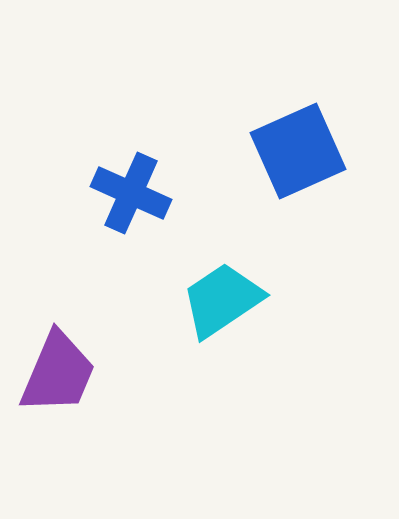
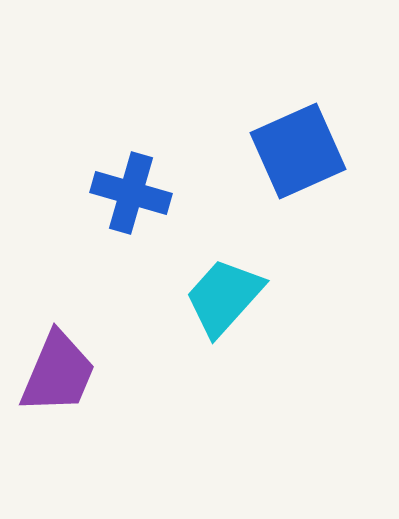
blue cross: rotated 8 degrees counterclockwise
cyan trapezoid: moved 2 px right, 3 px up; rotated 14 degrees counterclockwise
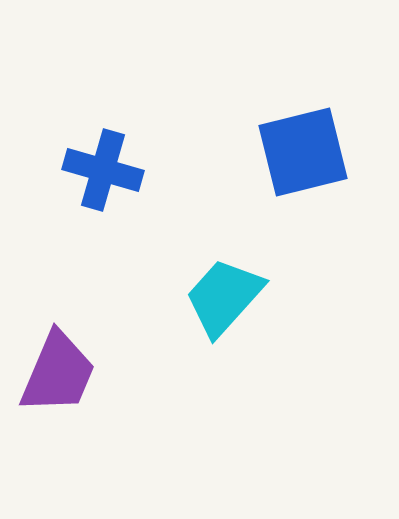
blue square: moved 5 px right, 1 px down; rotated 10 degrees clockwise
blue cross: moved 28 px left, 23 px up
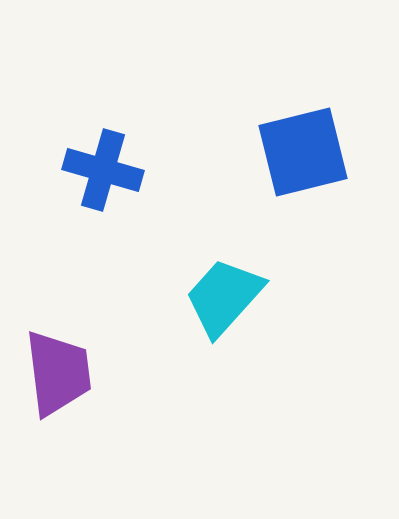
purple trapezoid: rotated 30 degrees counterclockwise
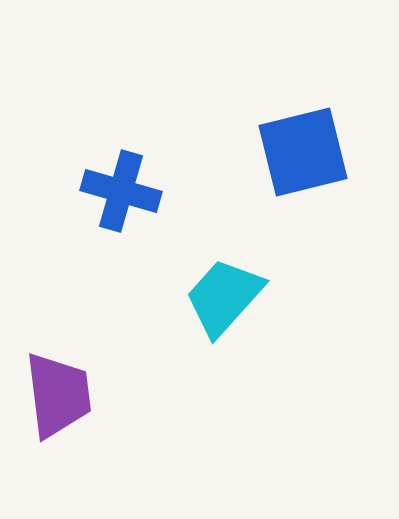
blue cross: moved 18 px right, 21 px down
purple trapezoid: moved 22 px down
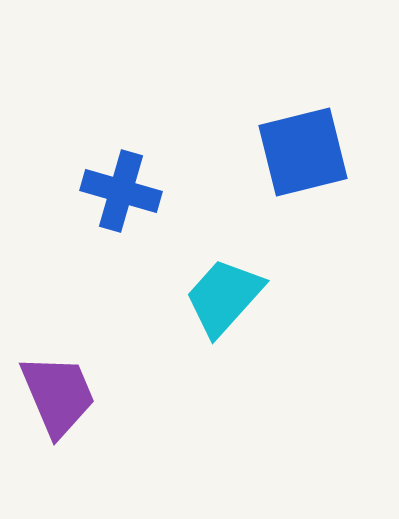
purple trapezoid: rotated 16 degrees counterclockwise
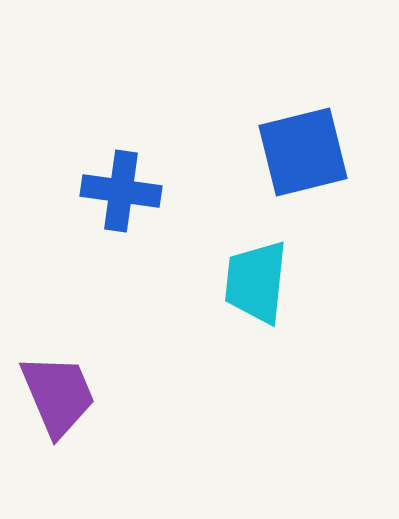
blue cross: rotated 8 degrees counterclockwise
cyan trapezoid: moved 32 px right, 15 px up; rotated 36 degrees counterclockwise
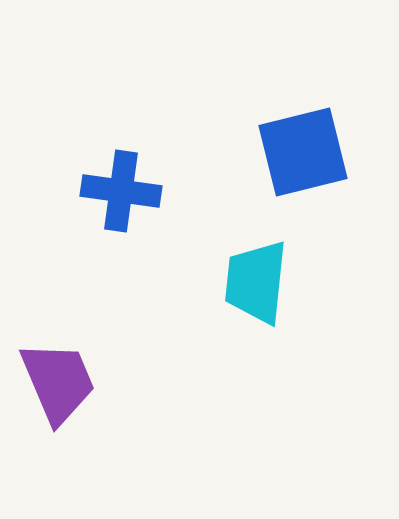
purple trapezoid: moved 13 px up
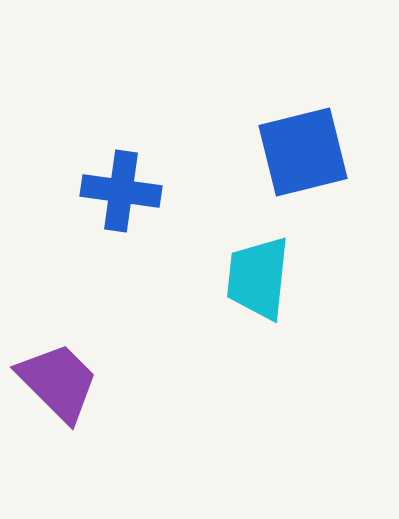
cyan trapezoid: moved 2 px right, 4 px up
purple trapezoid: rotated 22 degrees counterclockwise
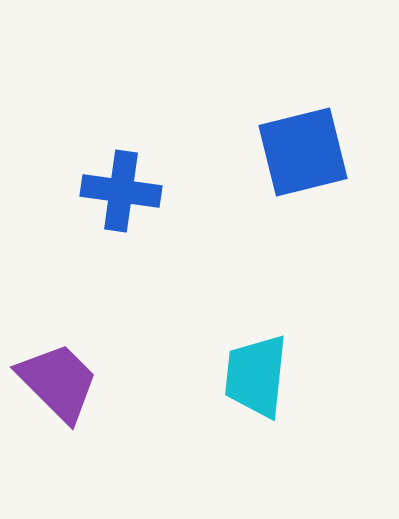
cyan trapezoid: moved 2 px left, 98 px down
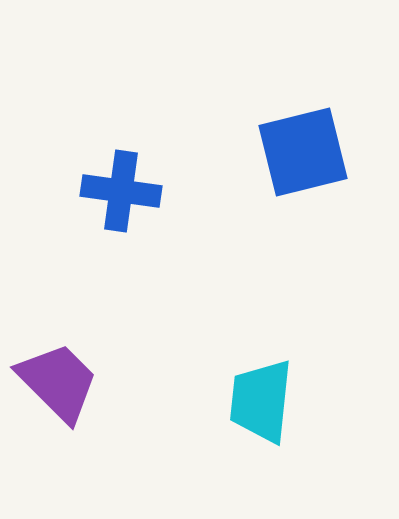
cyan trapezoid: moved 5 px right, 25 px down
